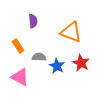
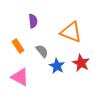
gray semicircle: moved 3 px right, 6 px up; rotated 48 degrees clockwise
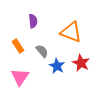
pink triangle: rotated 36 degrees clockwise
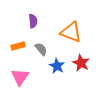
orange rectangle: rotated 72 degrees counterclockwise
gray semicircle: moved 1 px left, 2 px up
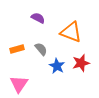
purple semicircle: moved 5 px right, 3 px up; rotated 56 degrees counterclockwise
orange rectangle: moved 1 px left, 3 px down
red star: rotated 30 degrees clockwise
pink triangle: moved 1 px left, 7 px down
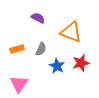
gray semicircle: rotated 64 degrees clockwise
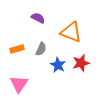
blue star: moved 1 px right, 1 px up
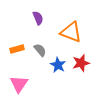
purple semicircle: rotated 40 degrees clockwise
gray semicircle: moved 1 px left, 1 px down; rotated 64 degrees counterclockwise
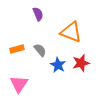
purple semicircle: moved 4 px up
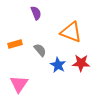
purple semicircle: moved 2 px left, 1 px up
orange rectangle: moved 2 px left, 5 px up
red star: rotated 18 degrees clockwise
